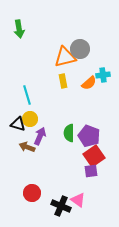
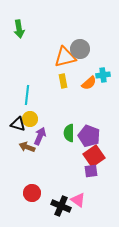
cyan line: rotated 24 degrees clockwise
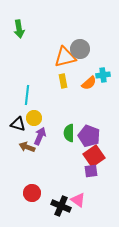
yellow circle: moved 4 px right, 1 px up
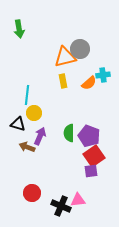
yellow circle: moved 5 px up
pink triangle: rotated 42 degrees counterclockwise
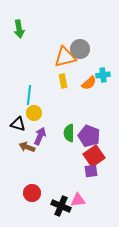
cyan line: moved 2 px right
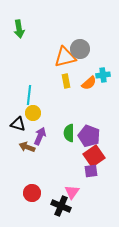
yellow rectangle: moved 3 px right
yellow circle: moved 1 px left
pink triangle: moved 6 px left, 8 px up; rotated 49 degrees counterclockwise
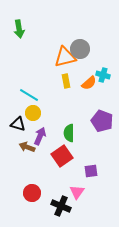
cyan cross: rotated 24 degrees clockwise
cyan line: rotated 66 degrees counterclockwise
purple pentagon: moved 13 px right, 15 px up
red square: moved 32 px left
pink triangle: moved 5 px right
